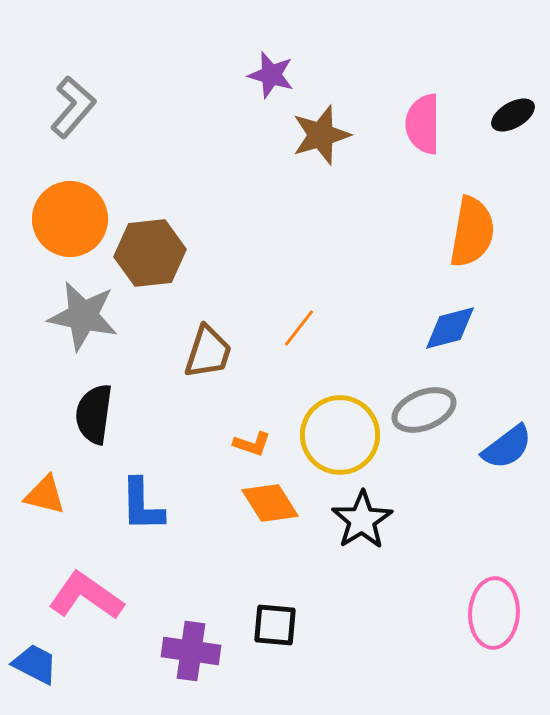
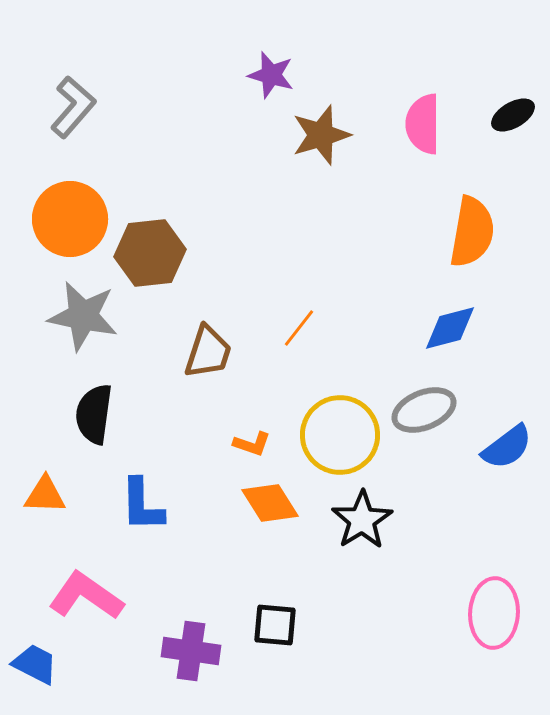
orange triangle: rotated 12 degrees counterclockwise
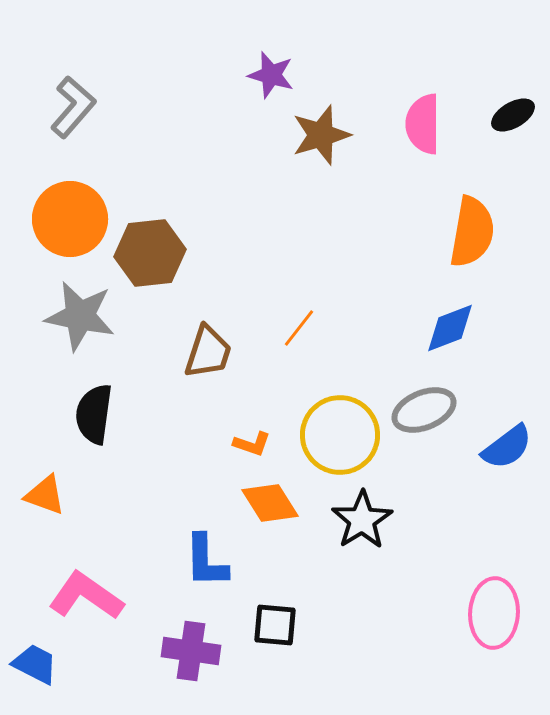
gray star: moved 3 px left
blue diamond: rotated 6 degrees counterclockwise
orange triangle: rotated 18 degrees clockwise
blue L-shape: moved 64 px right, 56 px down
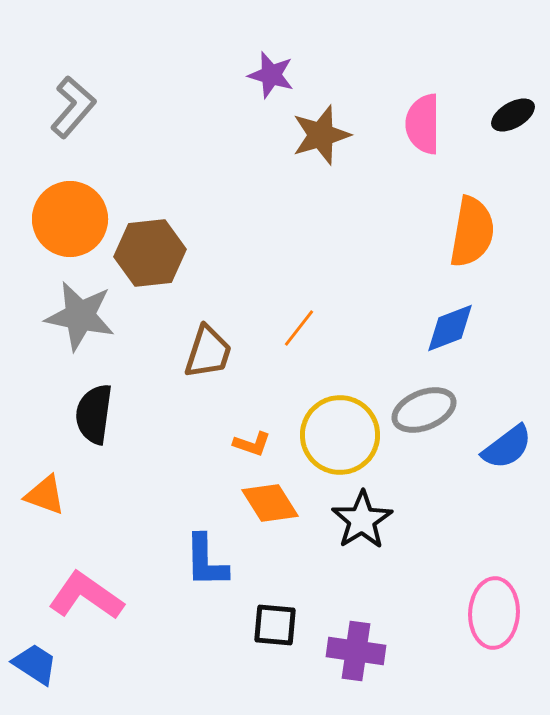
purple cross: moved 165 px right
blue trapezoid: rotated 6 degrees clockwise
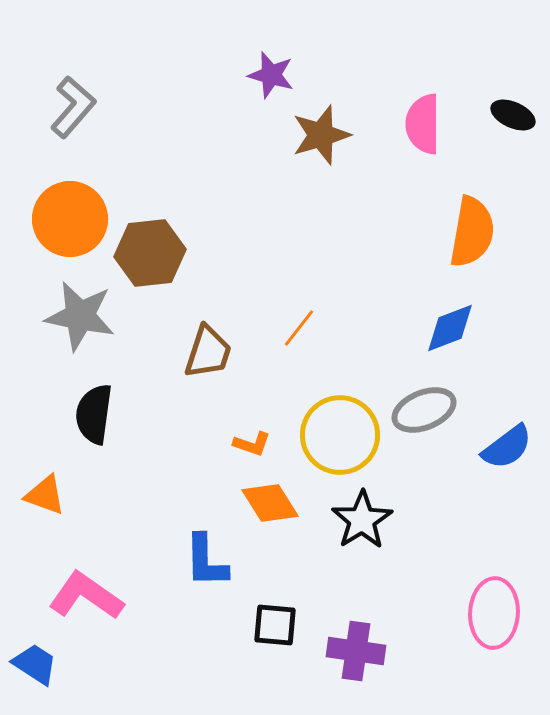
black ellipse: rotated 54 degrees clockwise
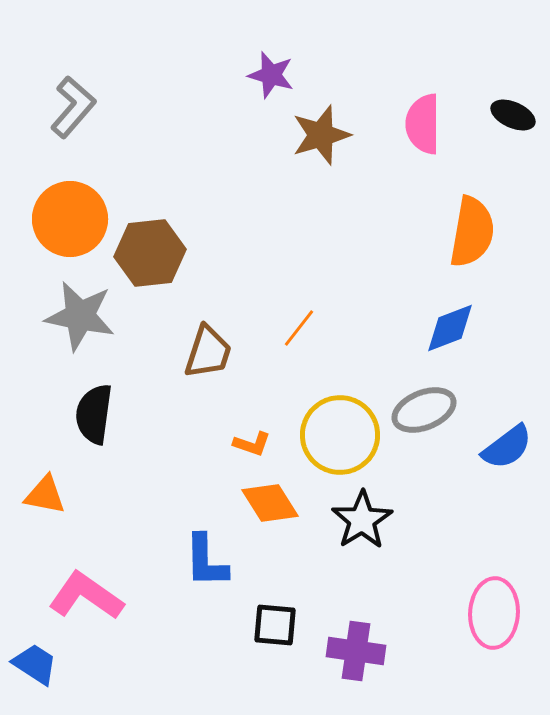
orange triangle: rotated 9 degrees counterclockwise
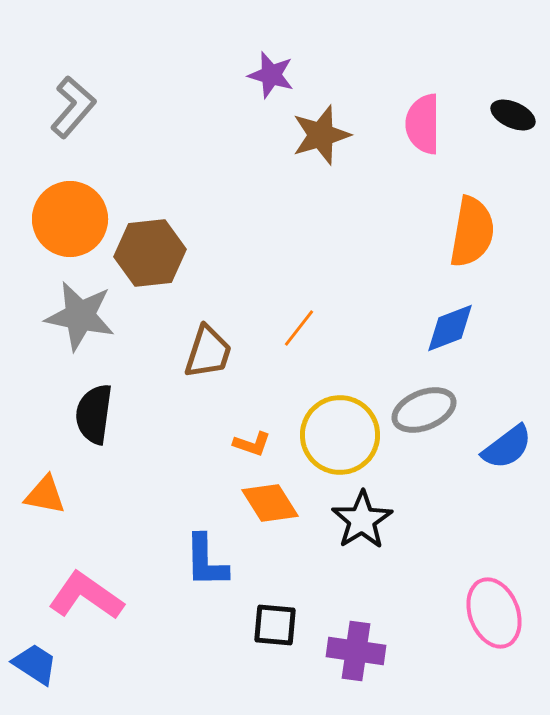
pink ellipse: rotated 24 degrees counterclockwise
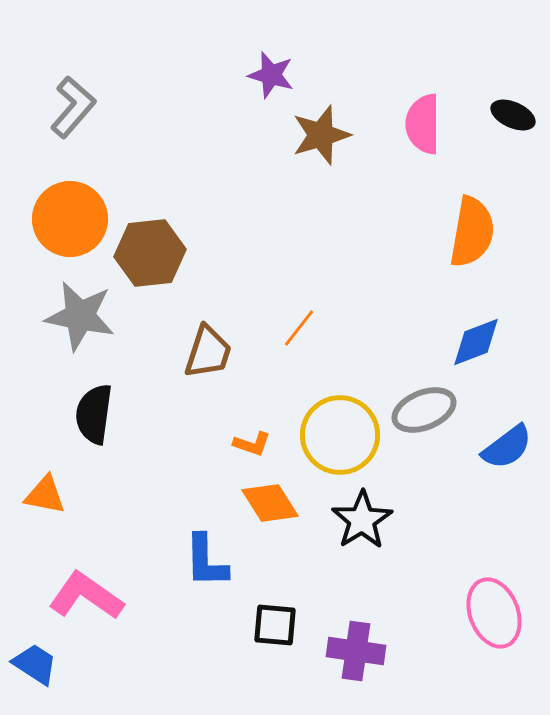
blue diamond: moved 26 px right, 14 px down
